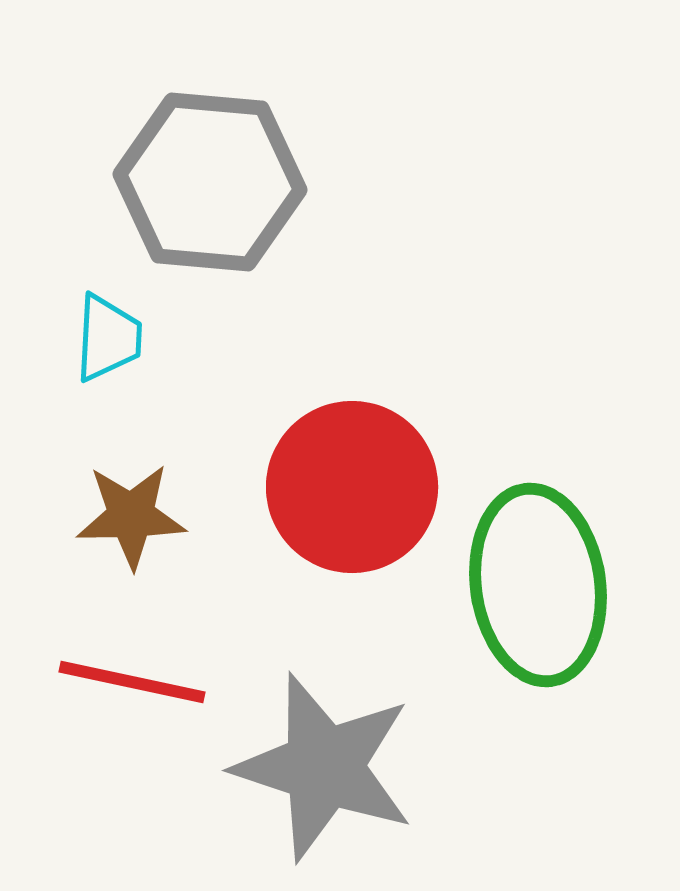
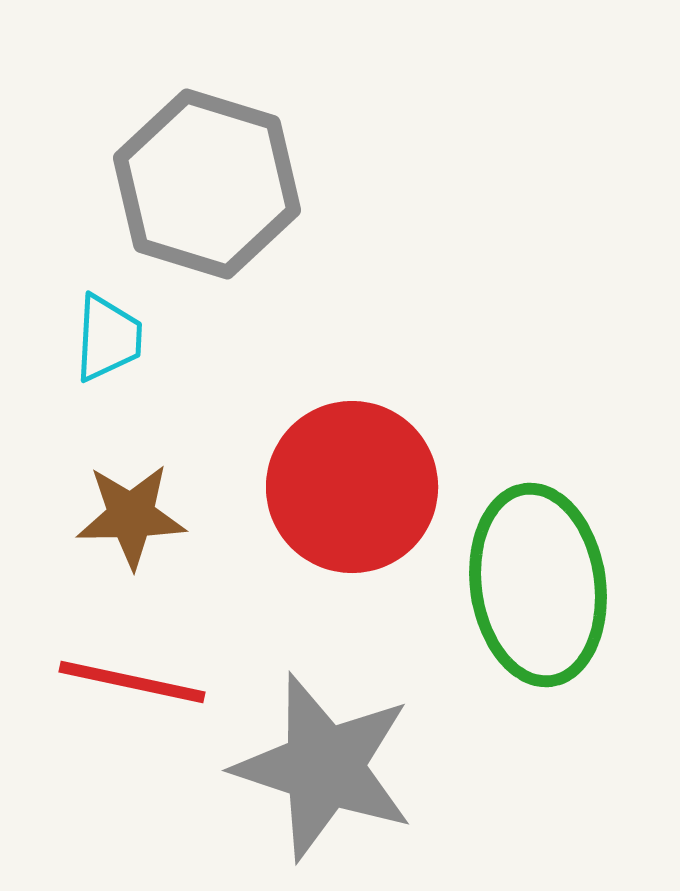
gray hexagon: moved 3 px left, 2 px down; rotated 12 degrees clockwise
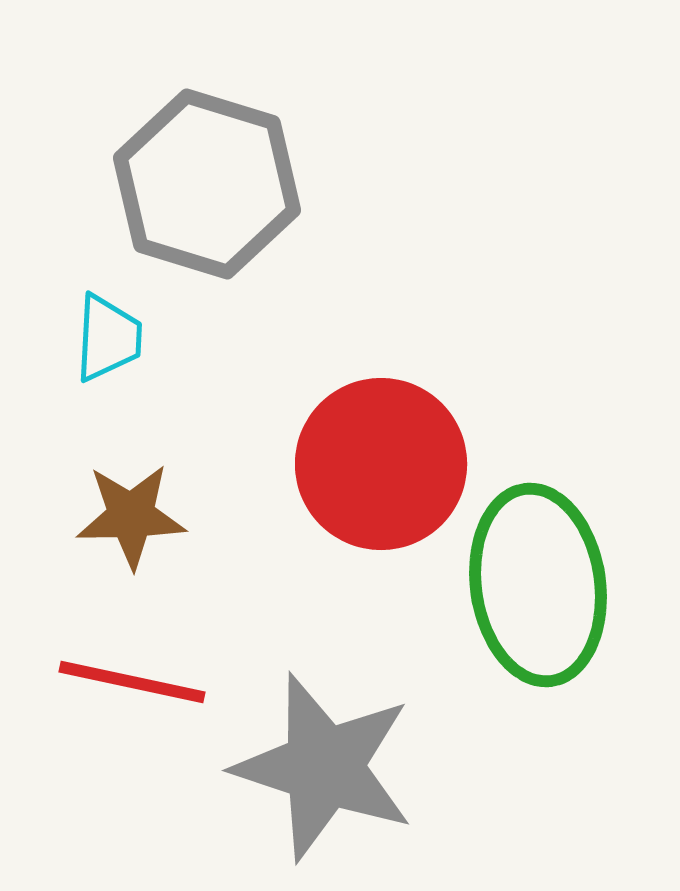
red circle: moved 29 px right, 23 px up
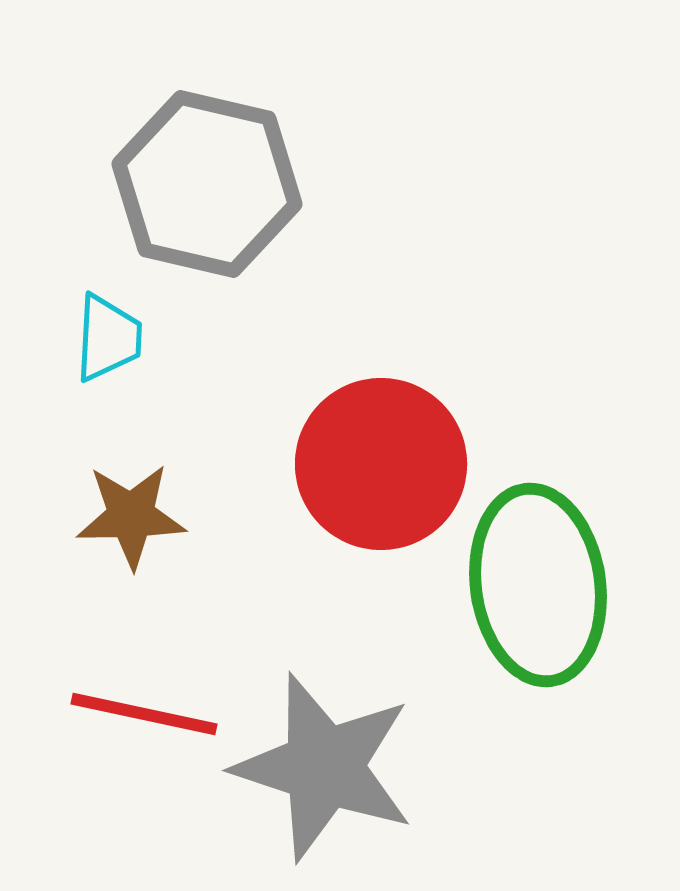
gray hexagon: rotated 4 degrees counterclockwise
red line: moved 12 px right, 32 px down
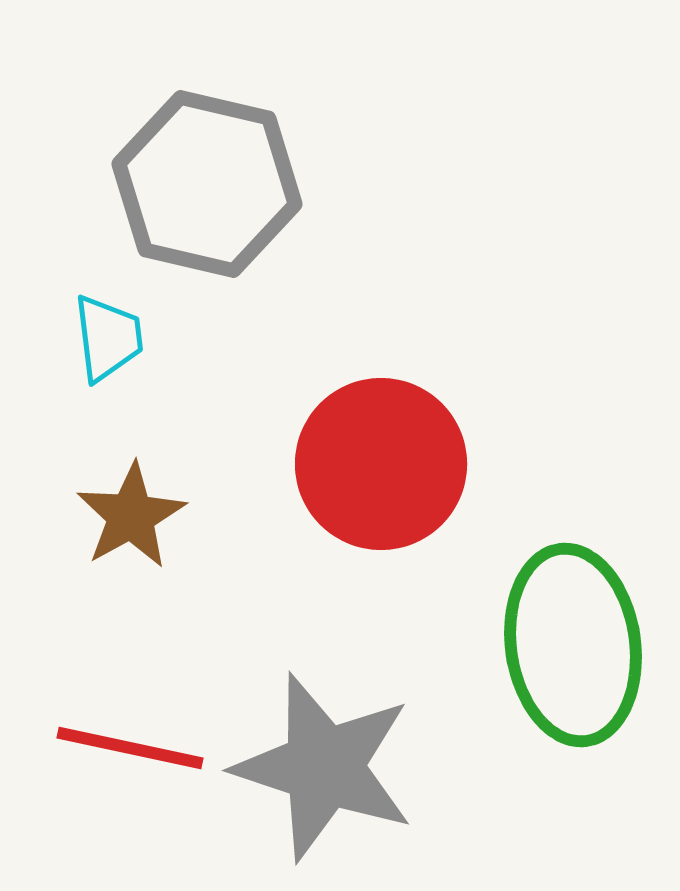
cyan trapezoid: rotated 10 degrees counterclockwise
brown star: rotated 28 degrees counterclockwise
green ellipse: moved 35 px right, 60 px down
red line: moved 14 px left, 34 px down
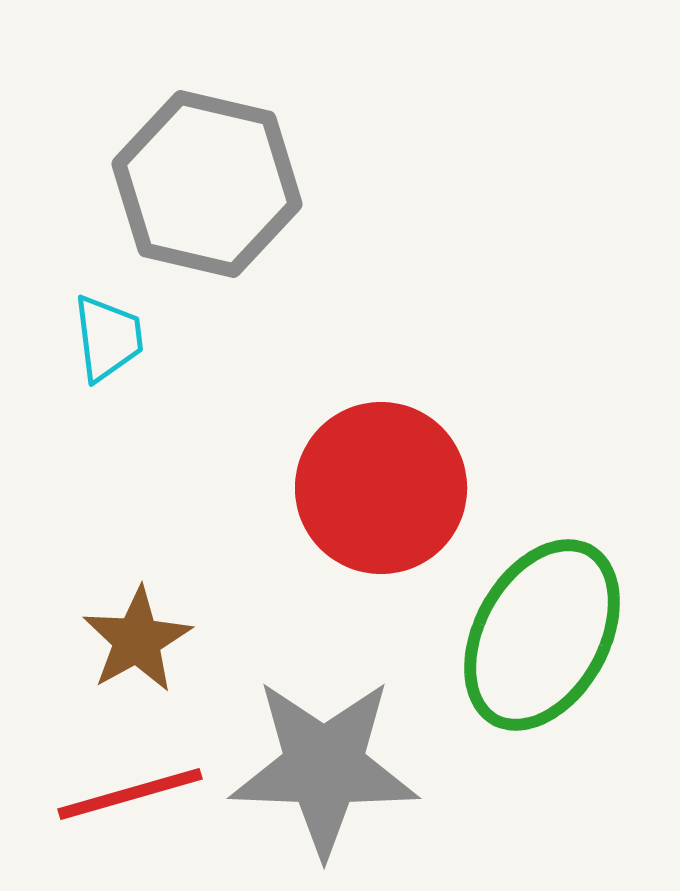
red circle: moved 24 px down
brown star: moved 6 px right, 124 px down
green ellipse: moved 31 px left, 10 px up; rotated 37 degrees clockwise
red line: moved 46 px down; rotated 28 degrees counterclockwise
gray star: rotated 16 degrees counterclockwise
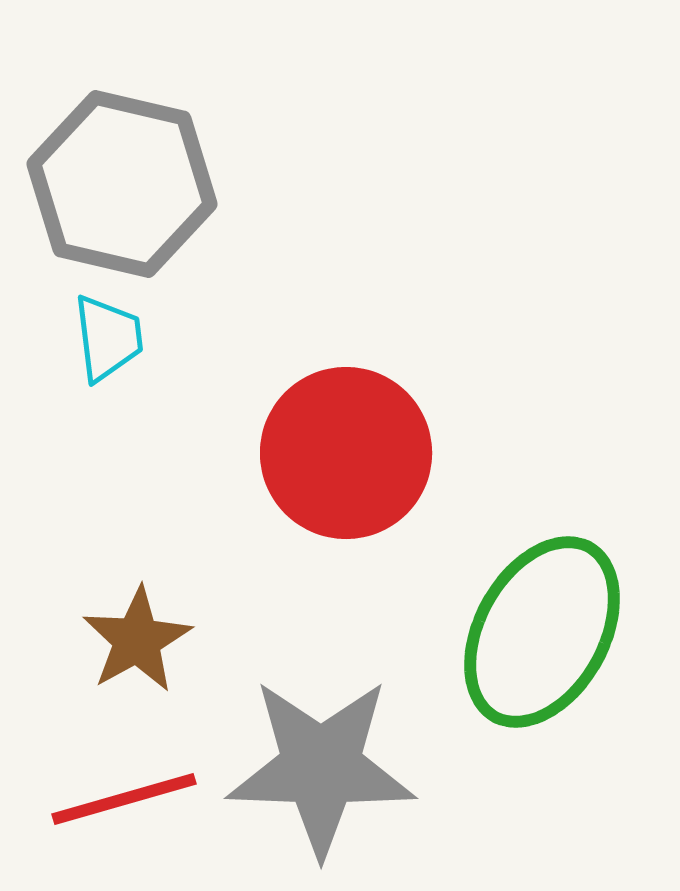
gray hexagon: moved 85 px left
red circle: moved 35 px left, 35 px up
green ellipse: moved 3 px up
gray star: moved 3 px left
red line: moved 6 px left, 5 px down
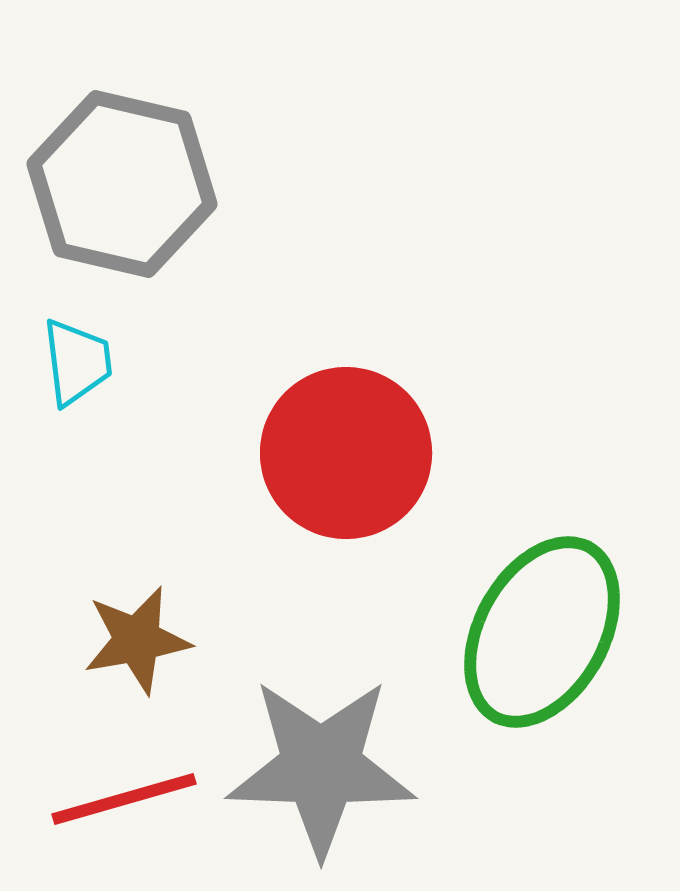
cyan trapezoid: moved 31 px left, 24 px down
brown star: rotated 19 degrees clockwise
